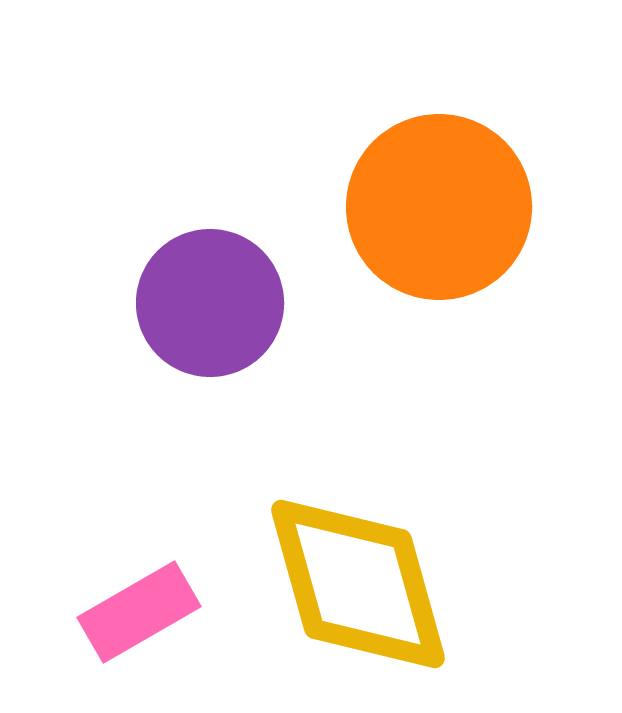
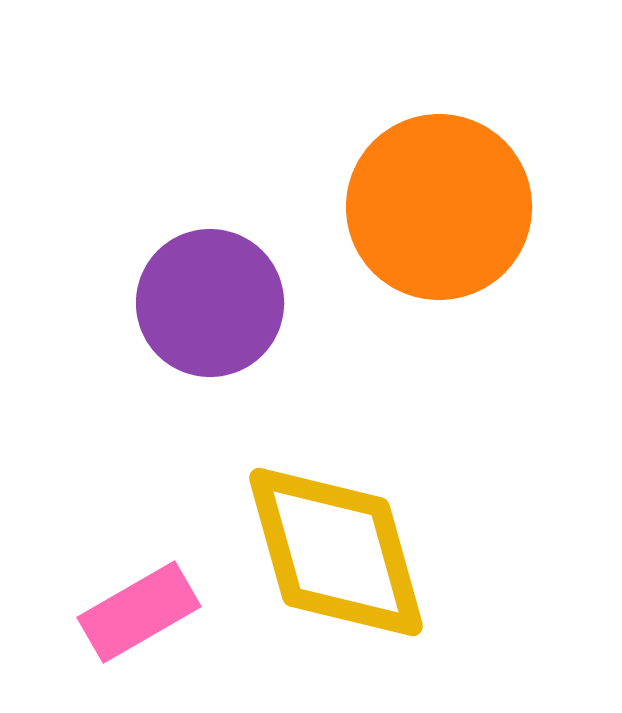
yellow diamond: moved 22 px left, 32 px up
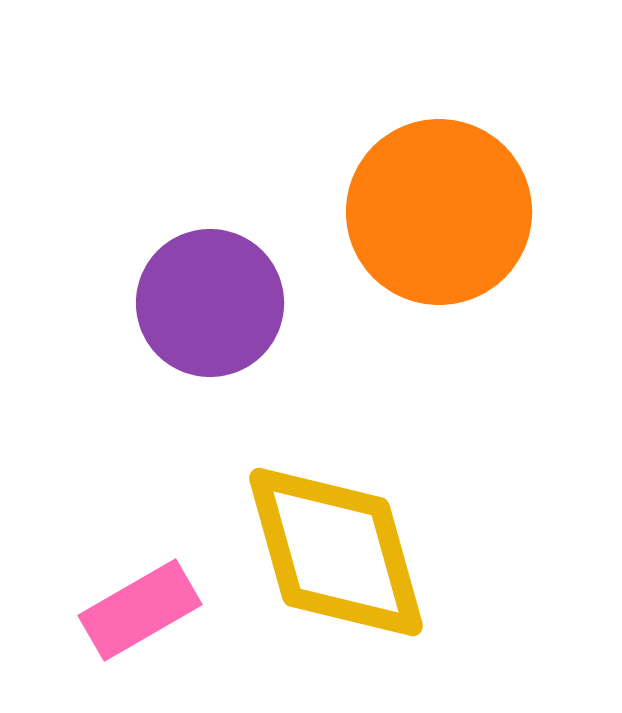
orange circle: moved 5 px down
pink rectangle: moved 1 px right, 2 px up
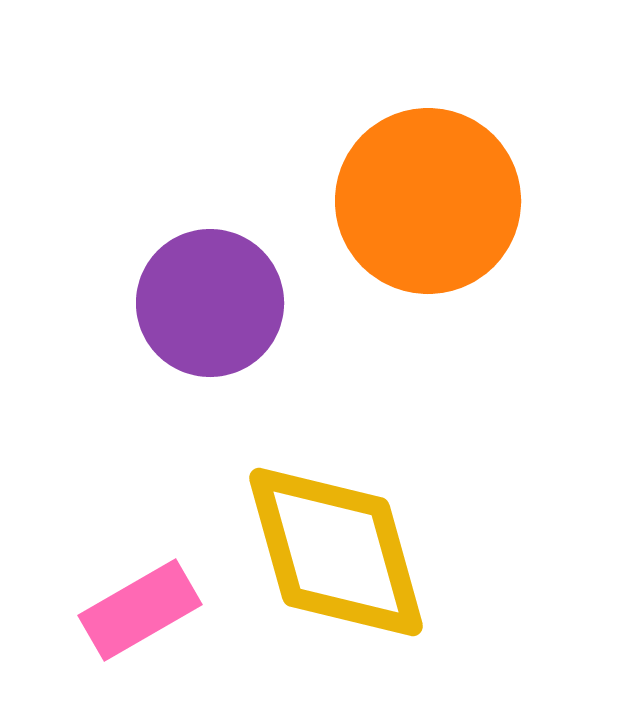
orange circle: moved 11 px left, 11 px up
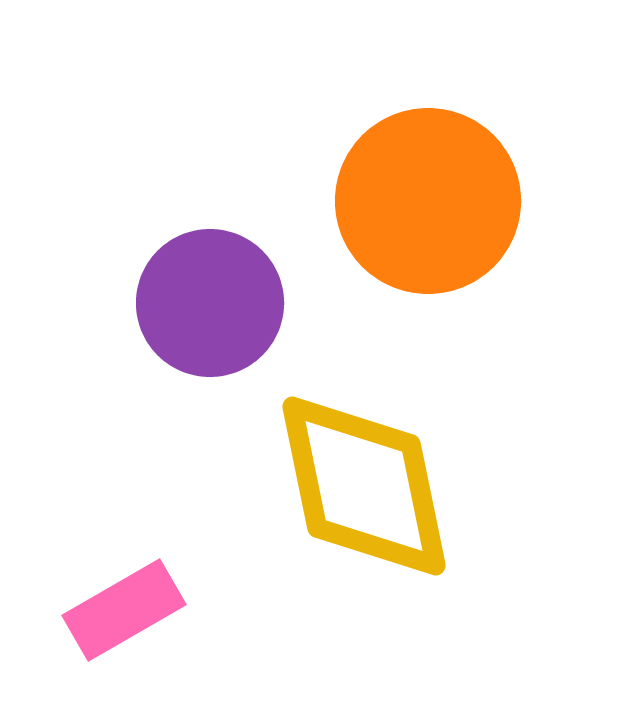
yellow diamond: moved 28 px right, 66 px up; rotated 4 degrees clockwise
pink rectangle: moved 16 px left
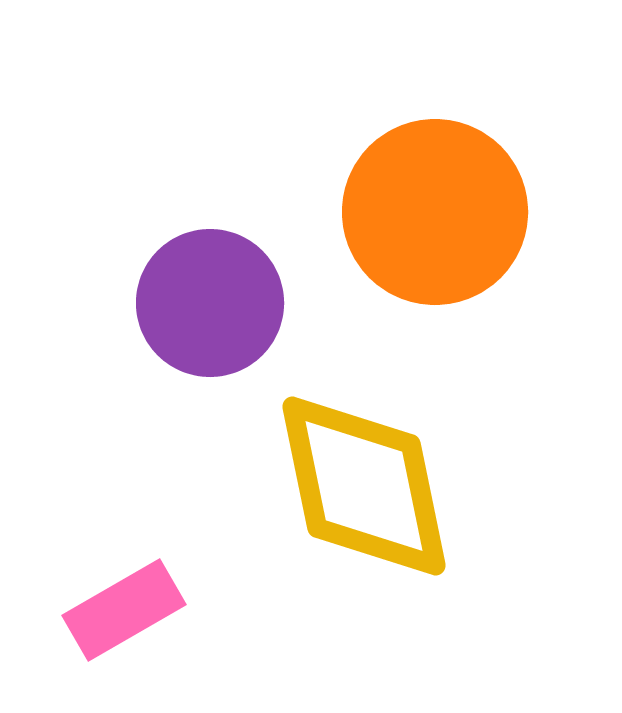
orange circle: moved 7 px right, 11 px down
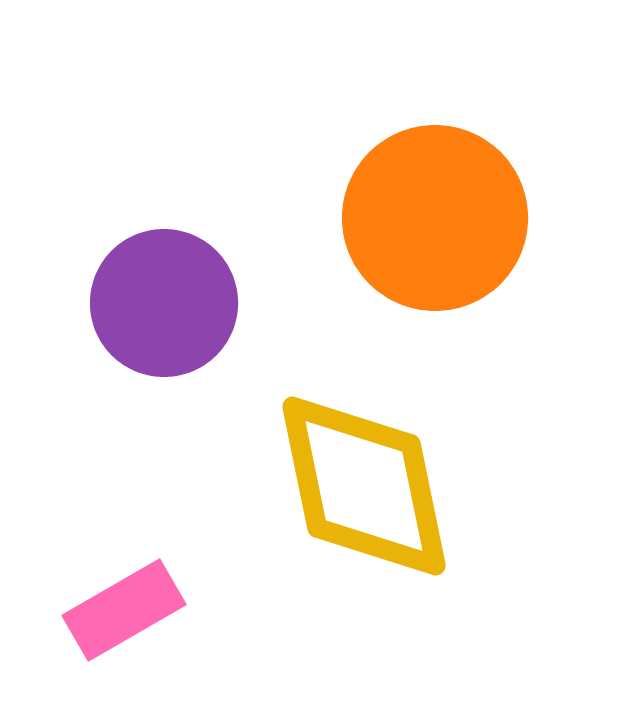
orange circle: moved 6 px down
purple circle: moved 46 px left
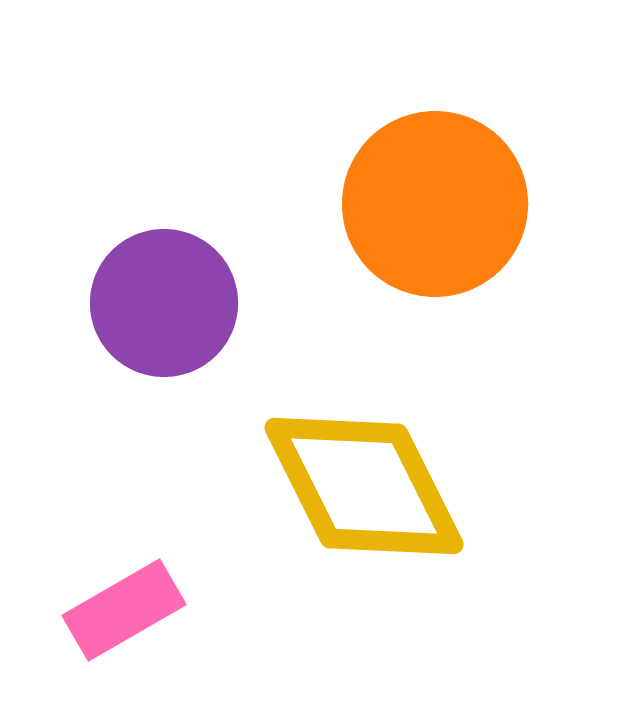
orange circle: moved 14 px up
yellow diamond: rotated 15 degrees counterclockwise
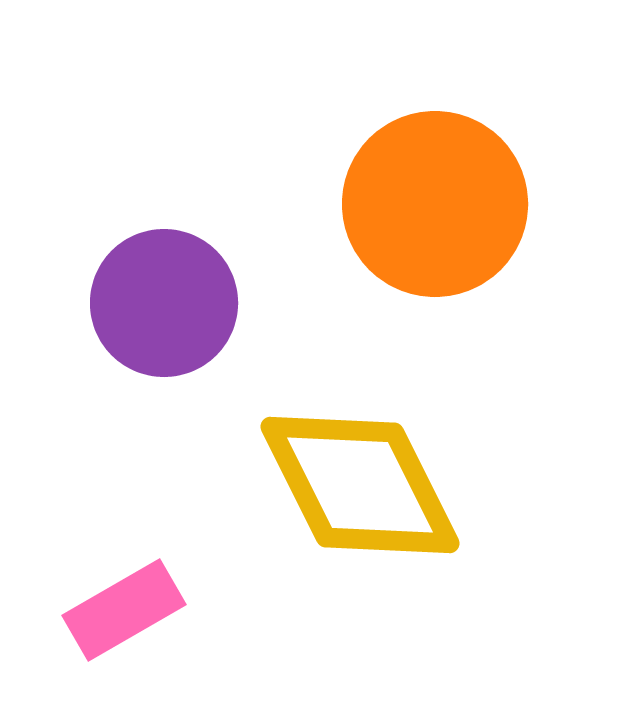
yellow diamond: moved 4 px left, 1 px up
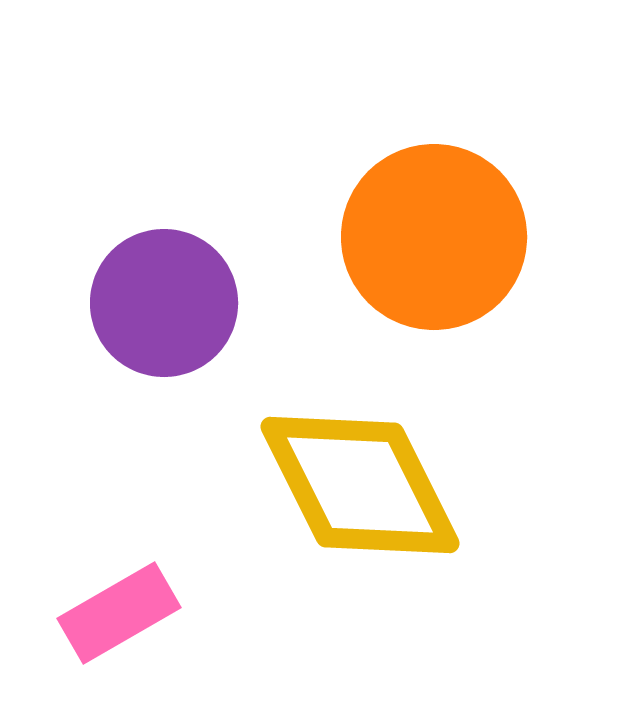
orange circle: moved 1 px left, 33 px down
pink rectangle: moved 5 px left, 3 px down
